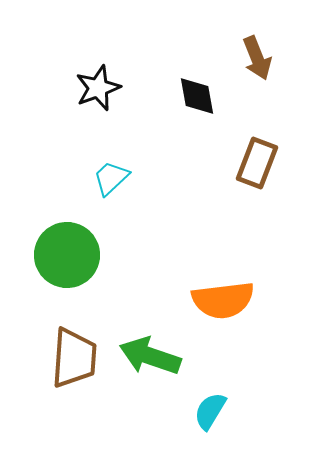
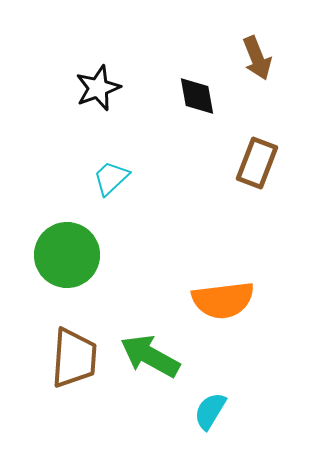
green arrow: rotated 10 degrees clockwise
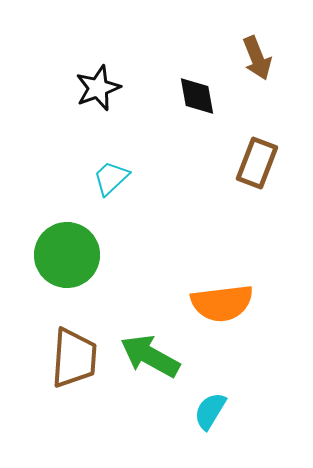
orange semicircle: moved 1 px left, 3 px down
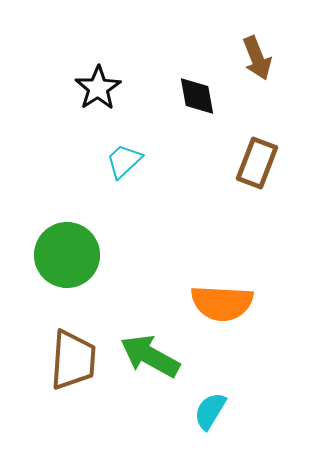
black star: rotated 12 degrees counterclockwise
cyan trapezoid: moved 13 px right, 17 px up
orange semicircle: rotated 10 degrees clockwise
brown trapezoid: moved 1 px left, 2 px down
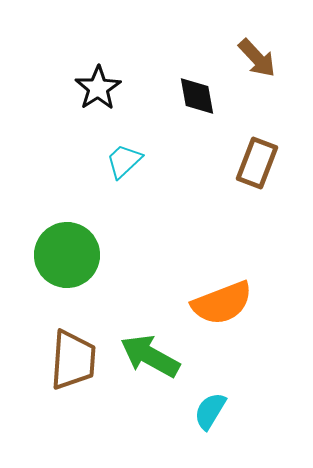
brown arrow: rotated 21 degrees counterclockwise
orange semicircle: rotated 24 degrees counterclockwise
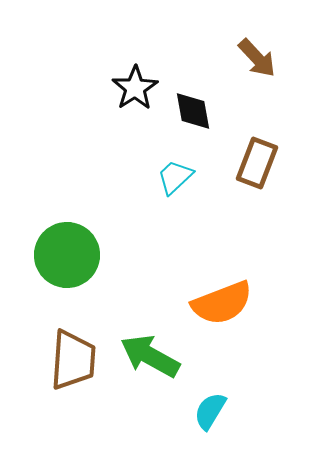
black star: moved 37 px right
black diamond: moved 4 px left, 15 px down
cyan trapezoid: moved 51 px right, 16 px down
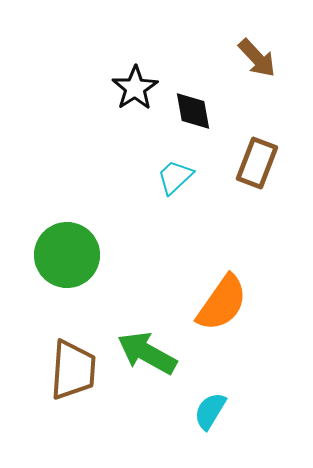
orange semicircle: rotated 34 degrees counterclockwise
green arrow: moved 3 px left, 3 px up
brown trapezoid: moved 10 px down
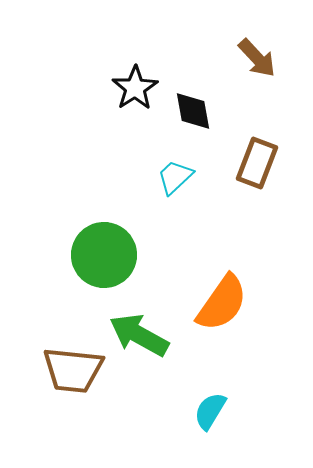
green circle: moved 37 px right
green arrow: moved 8 px left, 18 px up
brown trapezoid: rotated 92 degrees clockwise
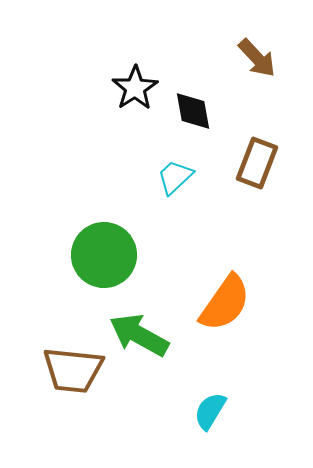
orange semicircle: moved 3 px right
